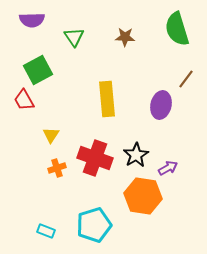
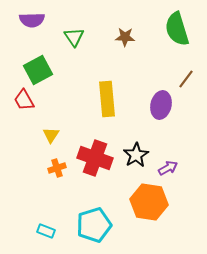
orange hexagon: moved 6 px right, 6 px down
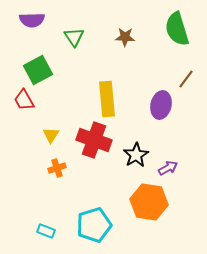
red cross: moved 1 px left, 18 px up
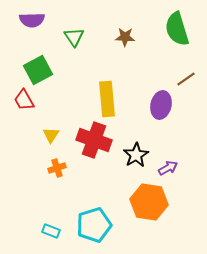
brown line: rotated 18 degrees clockwise
cyan rectangle: moved 5 px right
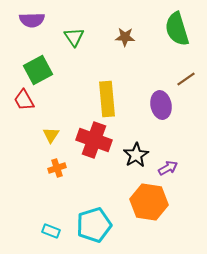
purple ellipse: rotated 24 degrees counterclockwise
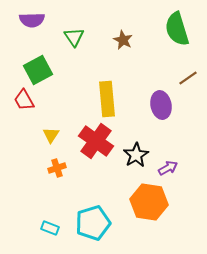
brown star: moved 2 px left, 3 px down; rotated 24 degrees clockwise
brown line: moved 2 px right, 1 px up
red cross: moved 2 px right, 1 px down; rotated 16 degrees clockwise
cyan pentagon: moved 1 px left, 2 px up
cyan rectangle: moved 1 px left, 3 px up
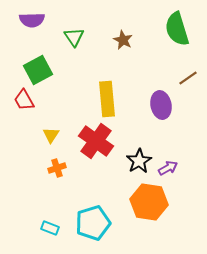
black star: moved 3 px right, 6 px down
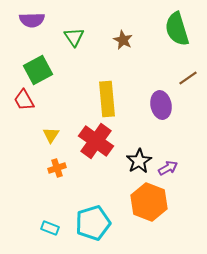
orange hexagon: rotated 12 degrees clockwise
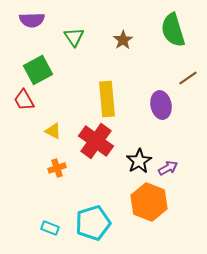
green semicircle: moved 4 px left, 1 px down
brown star: rotated 12 degrees clockwise
yellow triangle: moved 2 px right, 4 px up; rotated 36 degrees counterclockwise
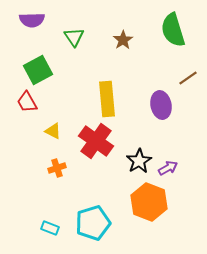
red trapezoid: moved 3 px right, 2 px down
